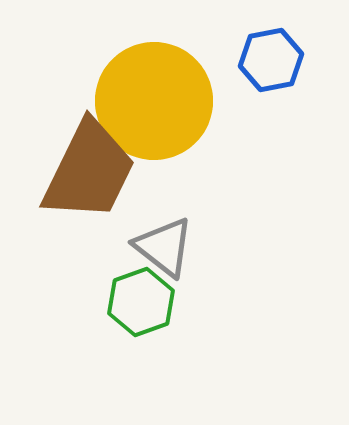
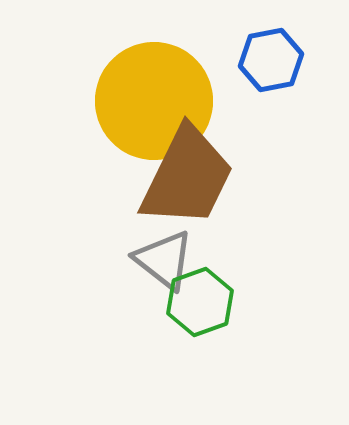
brown trapezoid: moved 98 px right, 6 px down
gray triangle: moved 13 px down
green hexagon: moved 59 px right
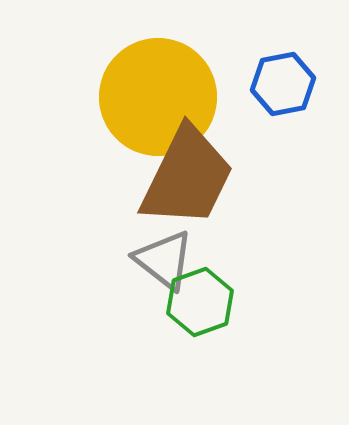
blue hexagon: moved 12 px right, 24 px down
yellow circle: moved 4 px right, 4 px up
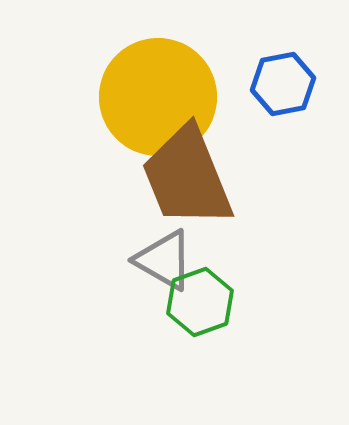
brown trapezoid: rotated 132 degrees clockwise
gray triangle: rotated 8 degrees counterclockwise
